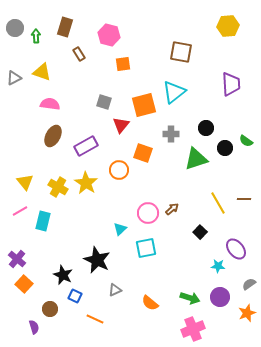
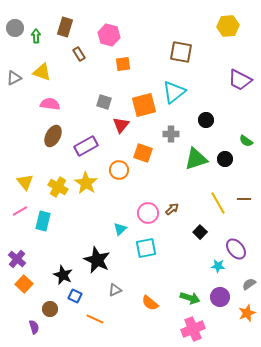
purple trapezoid at (231, 84): moved 9 px right, 4 px up; rotated 120 degrees clockwise
black circle at (206, 128): moved 8 px up
black circle at (225, 148): moved 11 px down
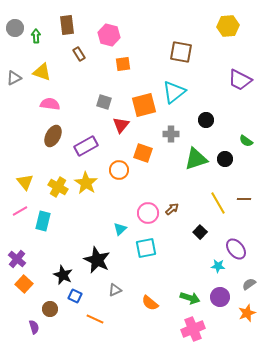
brown rectangle at (65, 27): moved 2 px right, 2 px up; rotated 24 degrees counterclockwise
